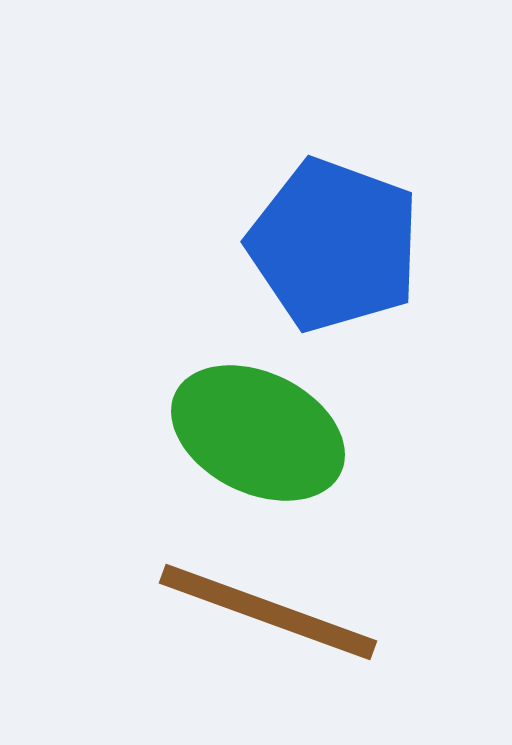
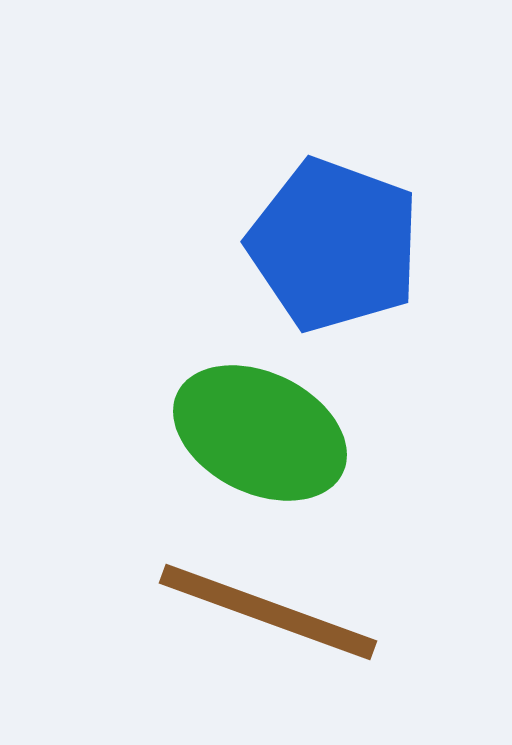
green ellipse: moved 2 px right
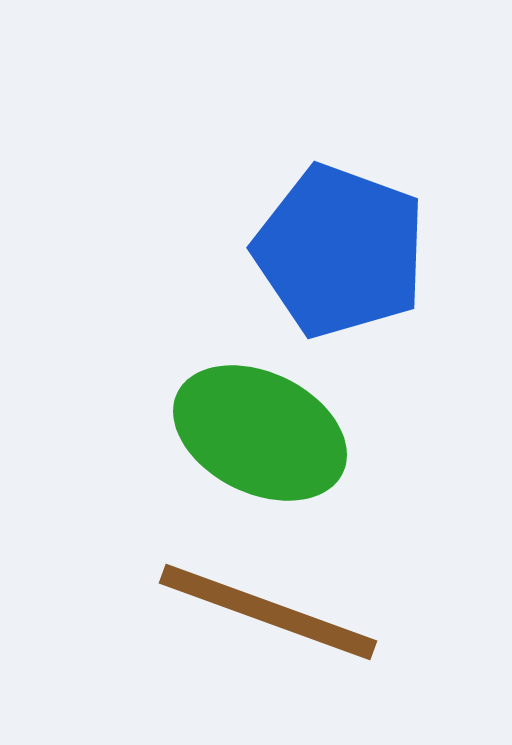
blue pentagon: moved 6 px right, 6 px down
